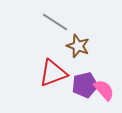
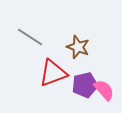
gray line: moved 25 px left, 15 px down
brown star: moved 1 px down
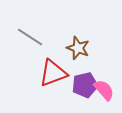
brown star: moved 1 px down
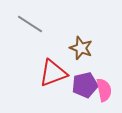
gray line: moved 13 px up
brown star: moved 3 px right
pink semicircle: rotated 30 degrees clockwise
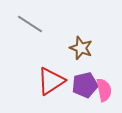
red triangle: moved 2 px left, 8 px down; rotated 12 degrees counterclockwise
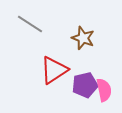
brown star: moved 2 px right, 10 px up
red triangle: moved 3 px right, 11 px up
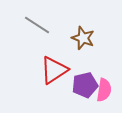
gray line: moved 7 px right, 1 px down
pink semicircle: rotated 20 degrees clockwise
